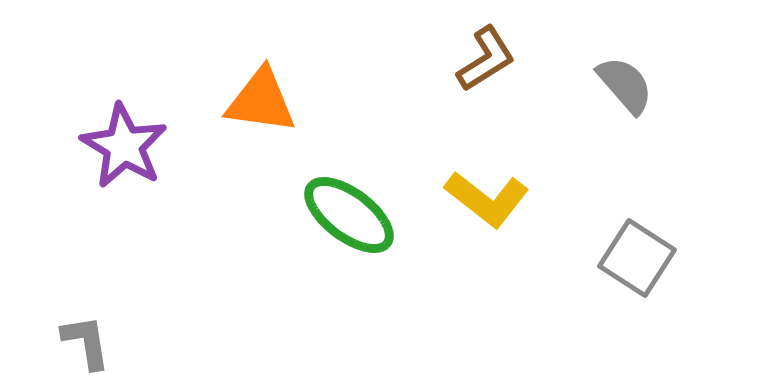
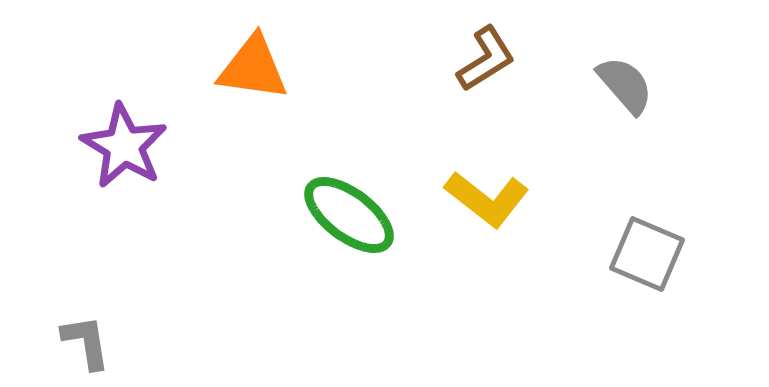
orange triangle: moved 8 px left, 33 px up
gray square: moved 10 px right, 4 px up; rotated 10 degrees counterclockwise
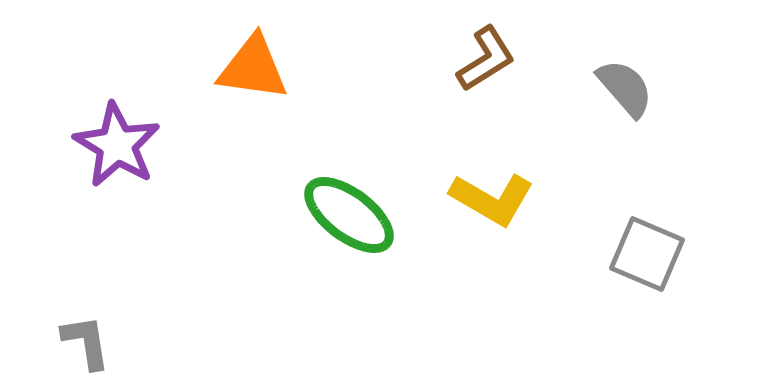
gray semicircle: moved 3 px down
purple star: moved 7 px left, 1 px up
yellow L-shape: moved 5 px right; rotated 8 degrees counterclockwise
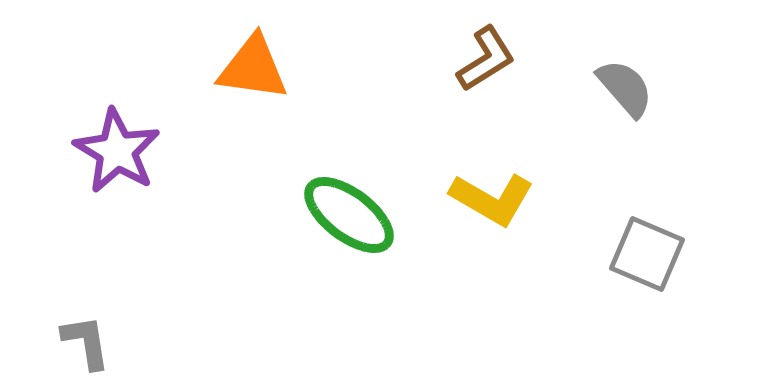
purple star: moved 6 px down
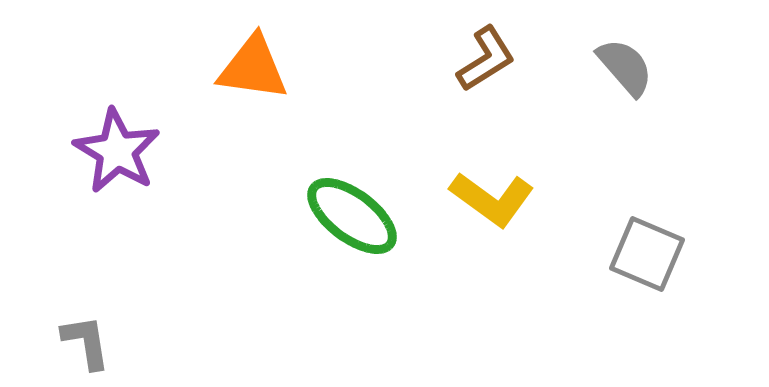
gray semicircle: moved 21 px up
yellow L-shape: rotated 6 degrees clockwise
green ellipse: moved 3 px right, 1 px down
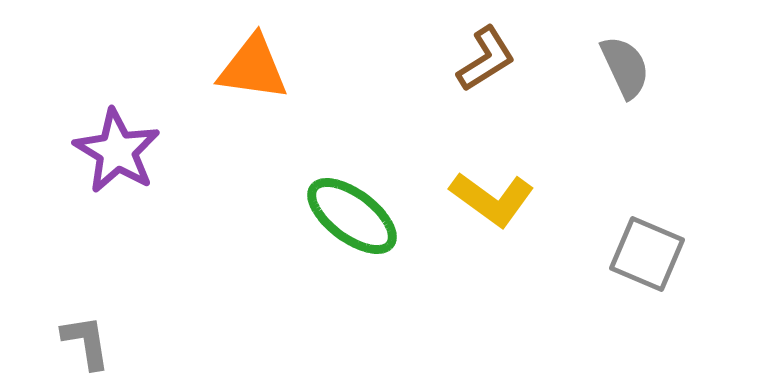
gray semicircle: rotated 16 degrees clockwise
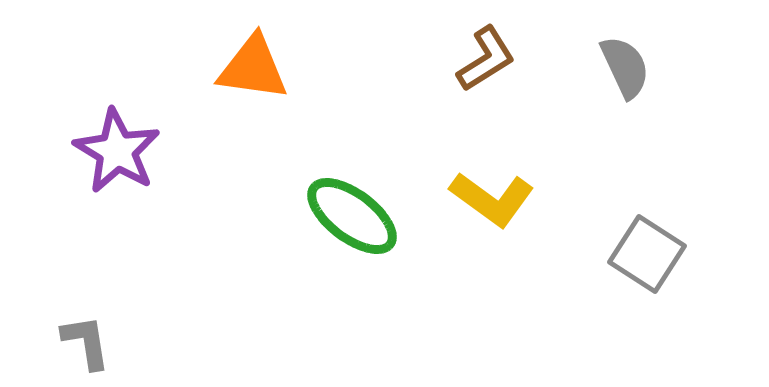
gray square: rotated 10 degrees clockwise
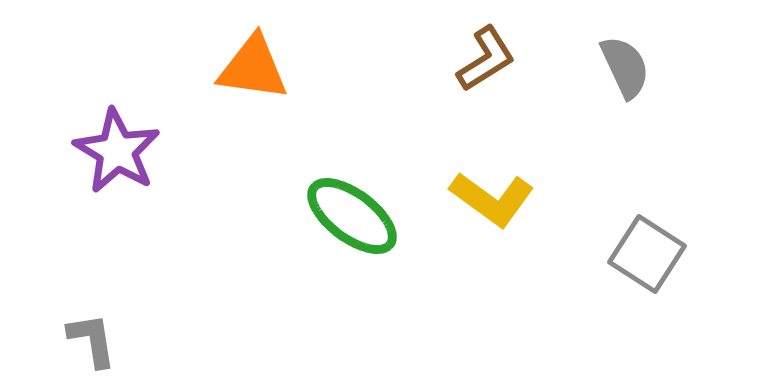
gray L-shape: moved 6 px right, 2 px up
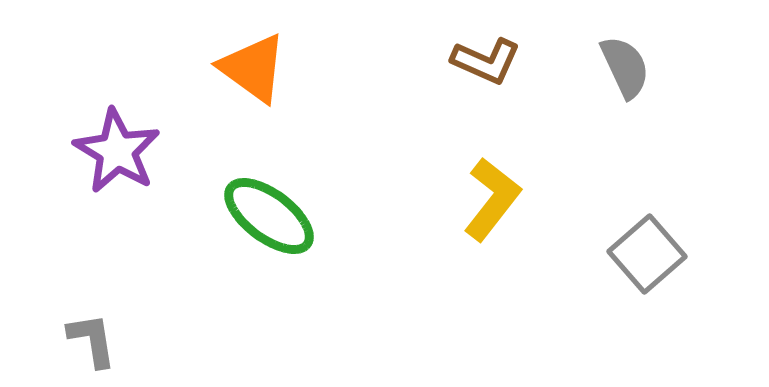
brown L-shape: moved 2 px down; rotated 56 degrees clockwise
orange triangle: rotated 28 degrees clockwise
yellow L-shape: rotated 88 degrees counterclockwise
green ellipse: moved 83 px left
gray square: rotated 16 degrees clockwise
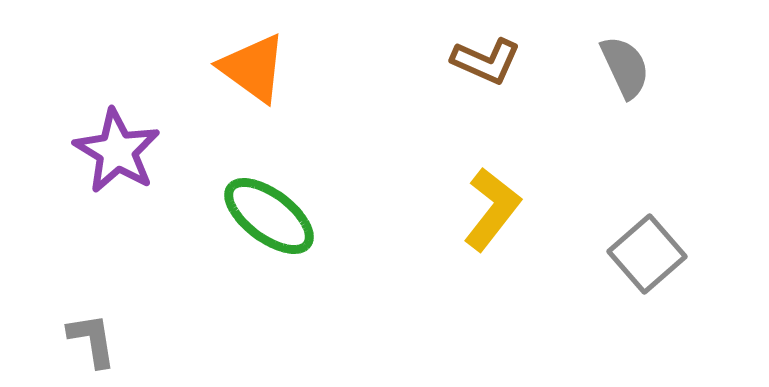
yellow L-shape: moved 10 px down
